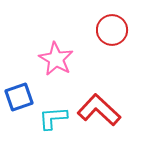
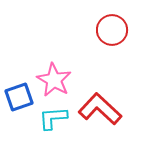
pink star: moved 2 px left, 21 px down
red L-shape: moved 1 px right, 1 px up
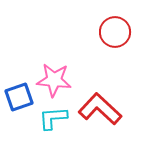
red circle: moved 3 px right, 2 px down
pink star: rotated 24 degrees counterclockwise
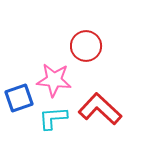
red circle: moved 29 px left, 14 px down
blue square: moved 1 px down
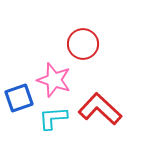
red circle: moved 3 px left, 2 px up
pink star: rotated 12 degrees clockwise
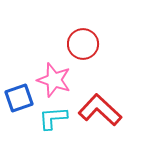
red L-shape: moved 1 px down
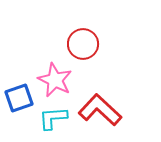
pink star: moved 1 px right; rotated 8 degrees clockwise
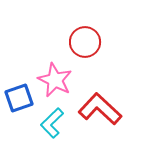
red circle: moved 2 px right, 2 px up
red L-shape: moved 1 px up
cyan L-shape: moved 1 px left, 5 px down; rotated 40 degrees counterclockwise
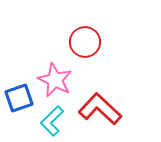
cyan L-shape: moved 2 px up
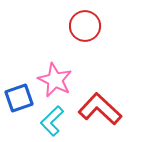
red circle: moved 16 px up
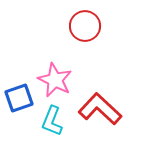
cyan L-shape: rotated 24 degrees counterclockwise
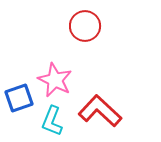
red L-shape: moved 2 px down
